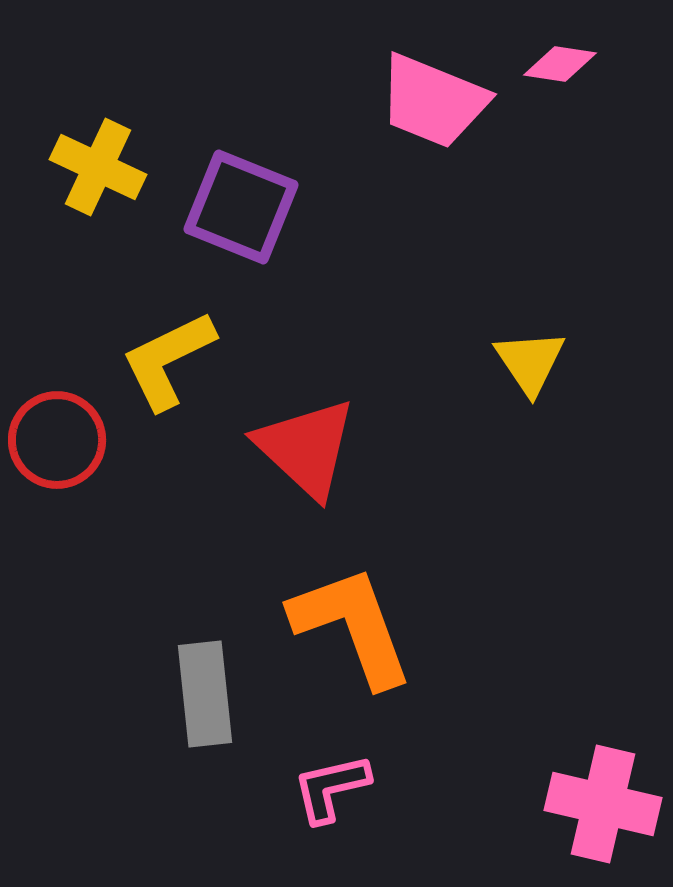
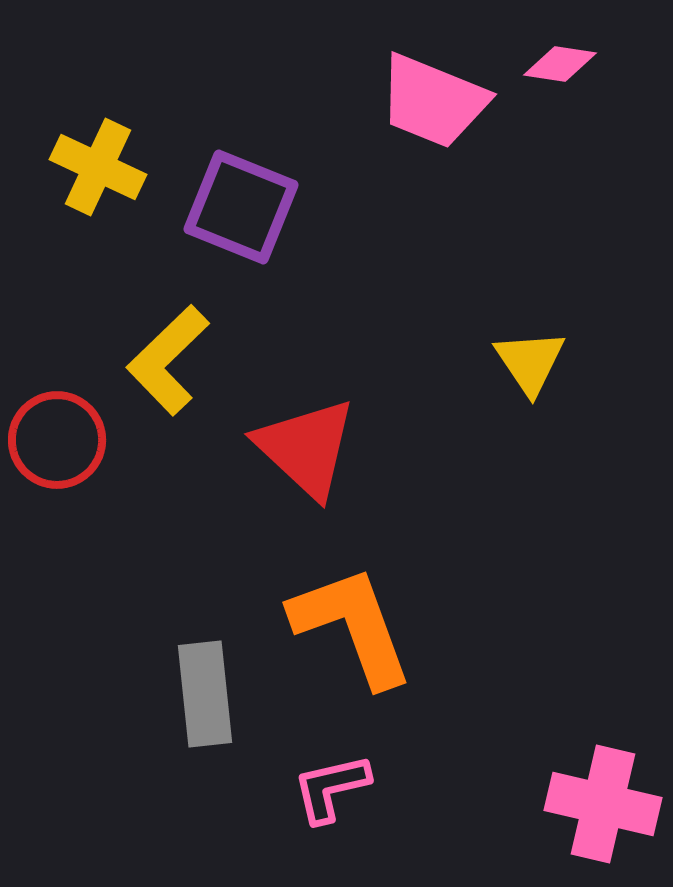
yellow L-shape: rotated 18 degrees counterclockwise
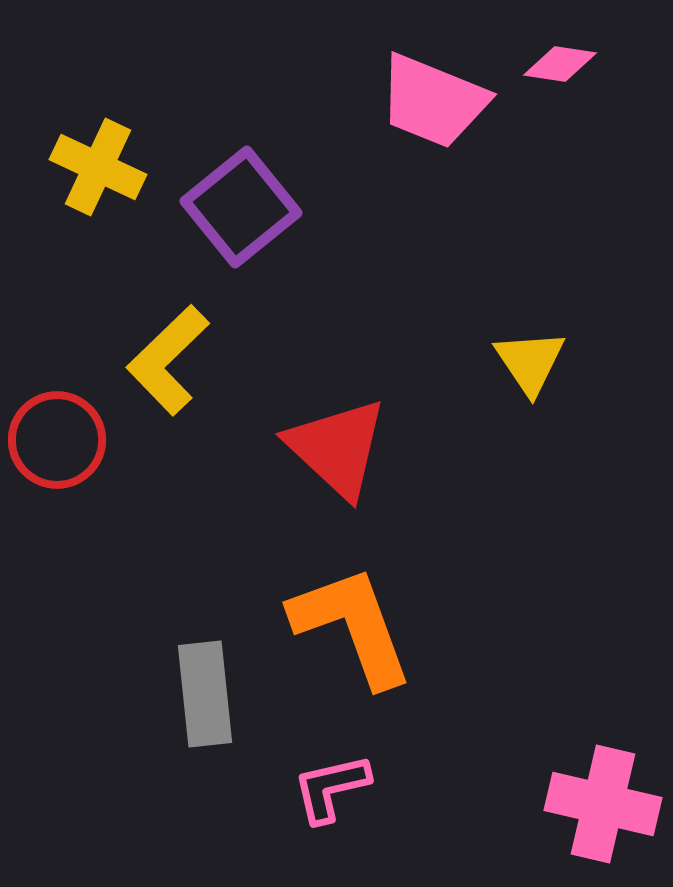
purple square: rotated 29 degrees clockwise
red triangle: moved 31 px right
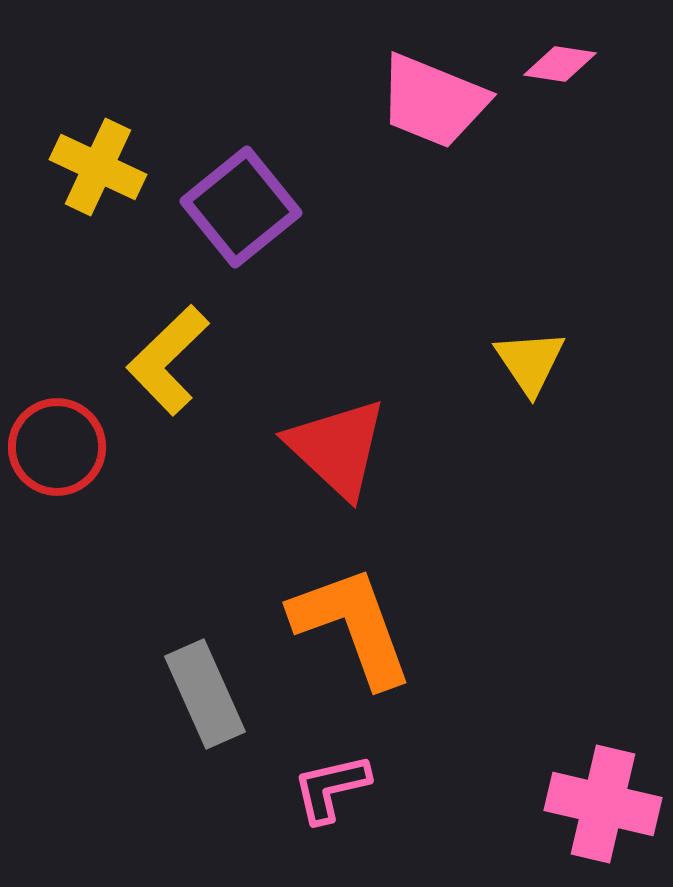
red circle: moved 7 px down
gray rectangle: rotated 18 degrees counterclockwise
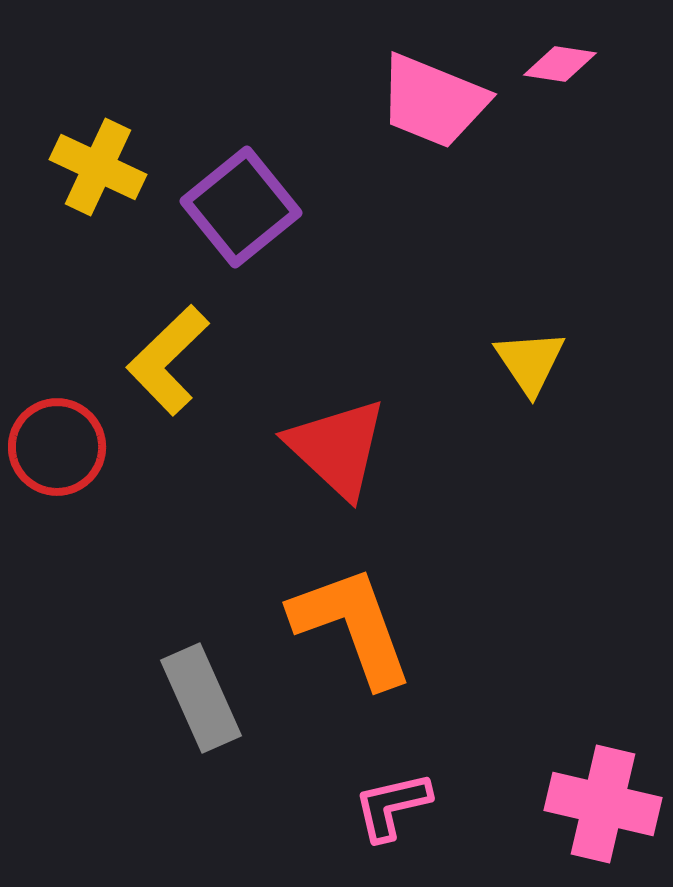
gray rectangle: moved 4 px left, 4 px down
pink L-shape: moved 61 px right, 18 px down
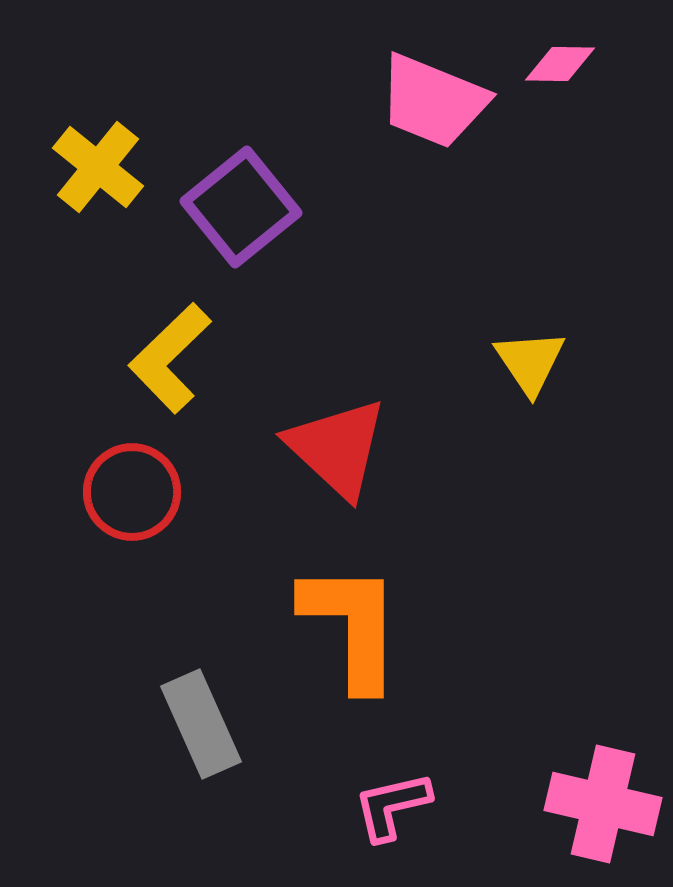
pink diamond: rotated 8 degrees counterclockwise
yellow cross: rotated 14 degrees clockwise
yellow L-shape: moved 2 px right, 2 px up
red circle: moved 75 px right, 45 px down
orange L-shape: rotated 20 degrees clockwise
gray rectangle: moved 26 px down
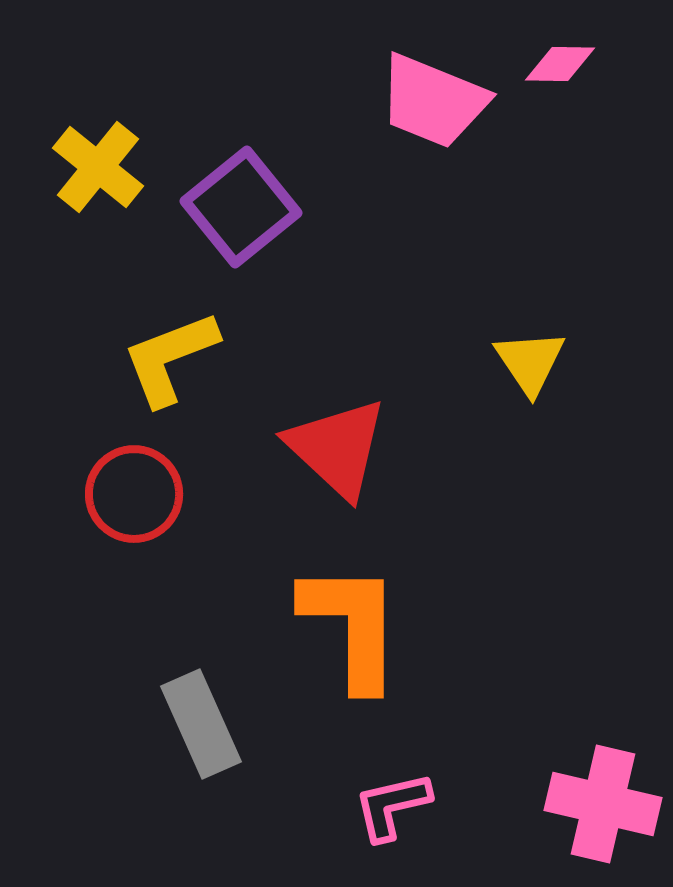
yellow L-shape: rotated 23 degrees clockwise
red circle: moved 2 px right, 2 px down
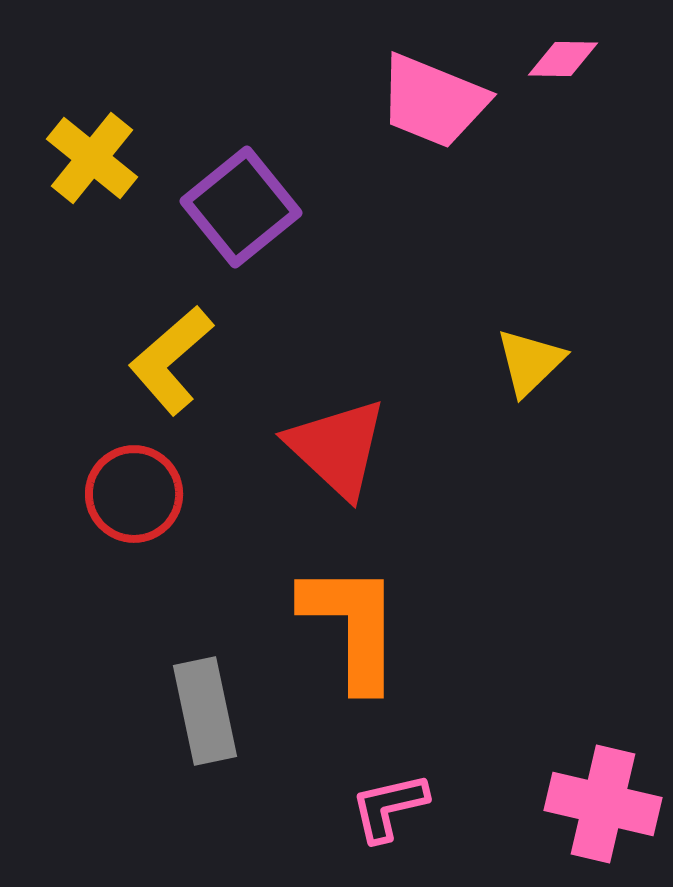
pink diamond: moved 3 px right, 5 px up
yellow cross: moved 6 px left, 9 px up
yellow L-shape: moved 1 px right, 2 px down; rotated 20 degrees counterclockwise
yellow triangle: rotated 20 degrees clockwise
gray rectangle: moved 4 px right, 13 px up; rotated 12 degrees clockwise
pink L-shape: moved 3 px left, 1 px down
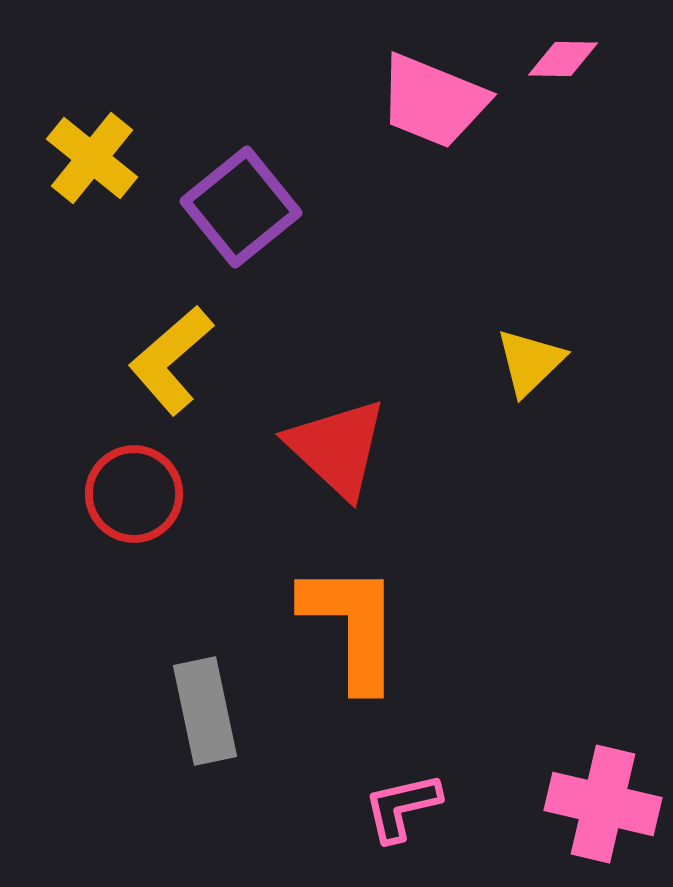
pink L-shape: moved 13 px right
